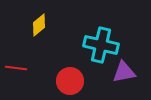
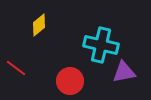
red line: rotated 30 degrees clockwise
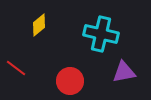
cyan cross: moved 11 px up
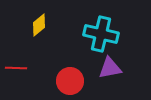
red line: rotated 35 degrees counterclockwise
purple triangle: moved 14 px left, 4 px up
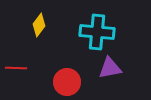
yellow diamond: rotated 15 degrees counterclockwise
cyan cross: moved 4 px left, 2 px up; rotated 8 degrees counterclockwise
red circle: moved 3 px left, 1 px down
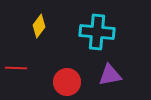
yellow diamond: moved 1 px down
purple triangle: moved 7 px down
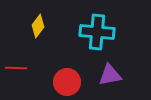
yellow diamond: moved 1 px left
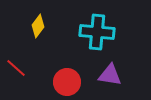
red line: rotated 40 degrees clockwise
purple triangle: rotated 20 degrees clockwise
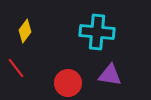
yellow diamond: moved 13 px left, 5 px down
red line: rotated 10 degrees clockwise
red circle: moved 1 px right, 1 px down
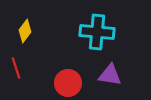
red line: rotated 20 degrees clockwise
